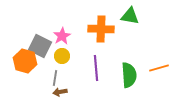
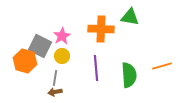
green triangle: moved 1 px down
orange line: moved 3 px right, 2 px up
brown arrow: moved 5 px left
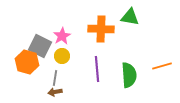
orange hexagon: moved 2 px right, 1 px down
purple line: moved 1 px right, 1 px down
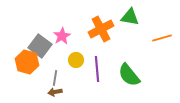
orange cross: rotated 30 degrees counterclockwise
gray square: rotated 10 degrees clockwise
yellow circle: moved 14 px right, 4 px down
orange line: moved 28 px up
green semicircle: rotated 145 degrees clockwise
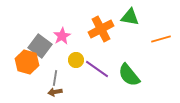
orange line: moved 1 px left, 1 px down
purple line: rotated 50 degrees counterclockwise
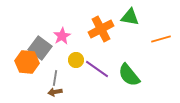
gray square: moved 2 px down
orange hexagon: rotated 10 degrees counterclockwise
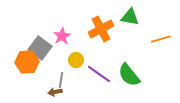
orange hexagon: rotated 10 degrees counterclockwise
purple line: moved 2 px right, 5 px down
gray line: moved 6 px right, 2 px down
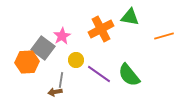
orange line: moved 3 px right, 3 px up
gray square: moved 3 px right
